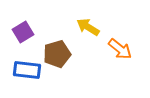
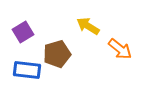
yellow arrow: moved 1 px up
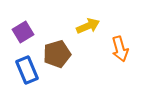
yellow arrow: rotated 125 degrees clockwise
orange arrow: rotated 35 degrees clockwise
blue rectangle: rotated 60 degrees clockwise
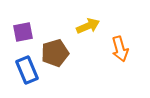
purple square: rotated 20 degrees clockwise
brown pentagon: moved 2 px left, 1 px up
